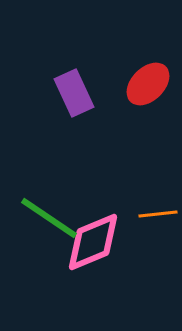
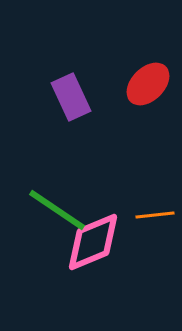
purple rectangle: moved 3 px left, 4 px down
orange line: moved 3 px left, 1 px down
green line: moved 8 px right, 8 px up
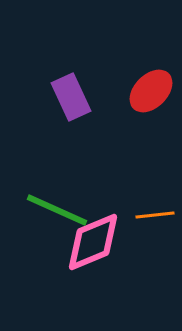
red ellipse: moved 3 px right, 7 px down
green line: rotated 10 degrees counterclockwise
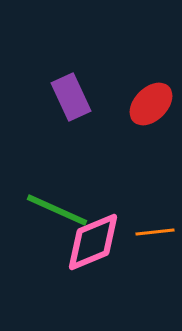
red ellipse: moved 13 px down
orange line: moved 17 px down
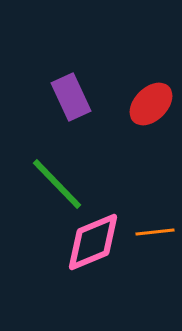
green line: moved 26 px up; rotated 22 degrees clockwise
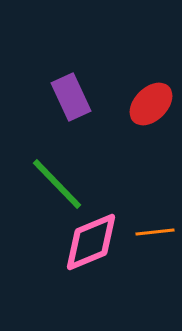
pink diamond: moved 2 px left
